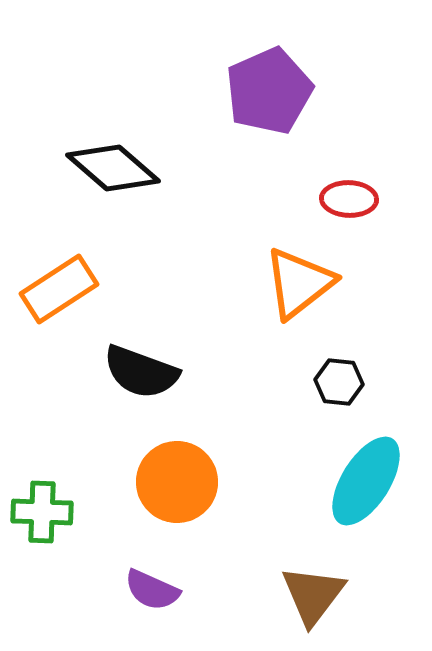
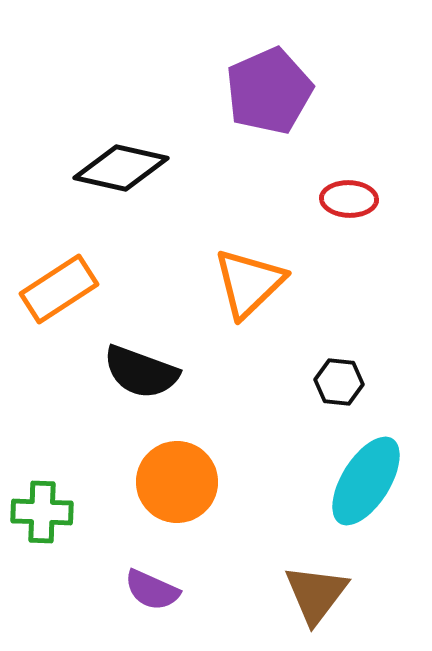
black diamond: moved 8 px right; rotated 28 degrees counterclockwise
orange triangle: moved 50 px left; rotated 6 degrees counterclockwise
brown triangle: moved 3 px right, 1 px up
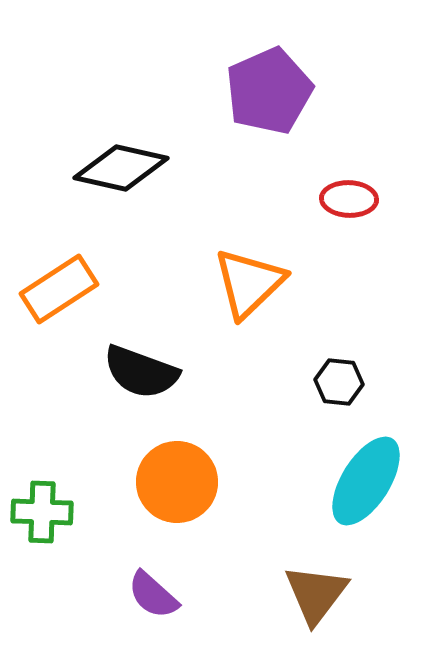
purple semicircle: moved 1 px right, 5 px down; rotated 18 degrees clockwise
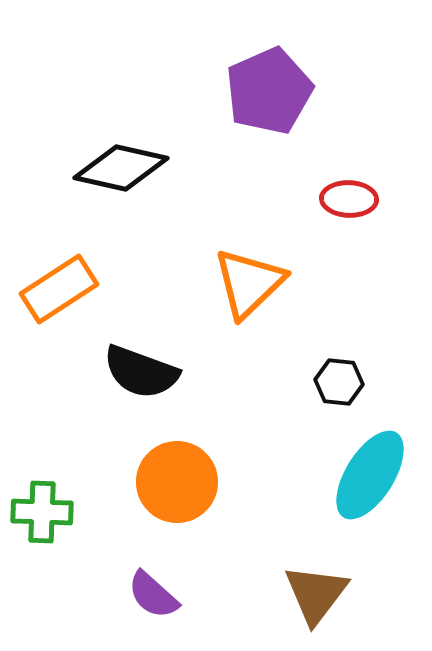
cyan ellipse: moved 4 px right, 6 px up
